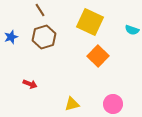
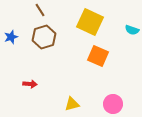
orange square: rotated 20 degrees counterclockwise
red arrow: rotated 16 degrees counterclockwise
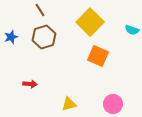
yellow square: rotated 20 degrees clockwise
yellow triangle: moved 3 px left
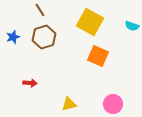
yellow square: rotated 16 degrees counterclockwise
cyan semicircle: moved 4 px up
blue star: moved 2 px right
red arrow: moved 1 px up
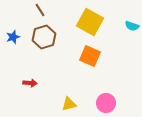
orange square: moved 8 px left
pink circle: moved 7 px left, 1 px up
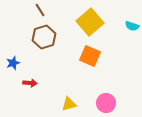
yellow square: rotated 20 degrees clockwise
blue star: moved 26 px down
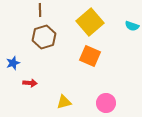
brown line: rotated 32 degrees clockwise
yellow triangle: moved 5 px left, 2 px up
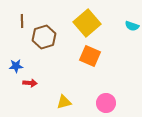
brown line: moved 18 px left, 11 px down
yellow square: moved 3 px left, 1 px down
blue star: moved 3 px right, 3 px down; rotated 16 degrees clockwise
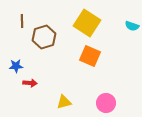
yellow square: rotated 16 degrees counterclockwise
